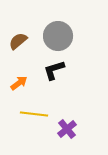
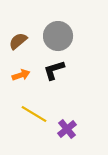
orange arrow: moved 2 px right, 8 px up; rotated 18 degrees clockwise
yellow line: rotated 24 degrees clockwise
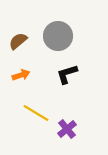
black L-shape: moved 13 px right, 4 px down
yellow line: moved 2 px right, 1 px up
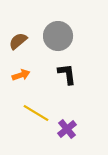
black L-shape: rotated 100 degrees clockwise
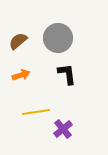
gray circle: moved 2 px down
yellow line: moved 1 px up; rotated 40 degrees counterclockwise
purple cross: moved 4 px left
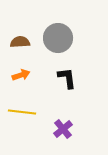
brown semicircle: moved 2 px right, 1 px down; rotated 36 degrees clockwise
black L-shape: moved 4 px down
yellow line: moved 14 px left; rotated 16 degrees clockwise
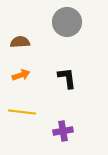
gray circle: moved 9 px right, 16 px up
purple cross: moved 2 px down; rotated 30 degrees clockwise
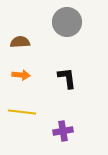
orange arrow: rotated 24 degrees clockwise
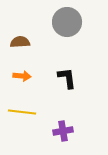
orange arrow: moved 1 px right, 1 px down
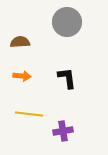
yellow line: moved 7 px right, 2 px down
